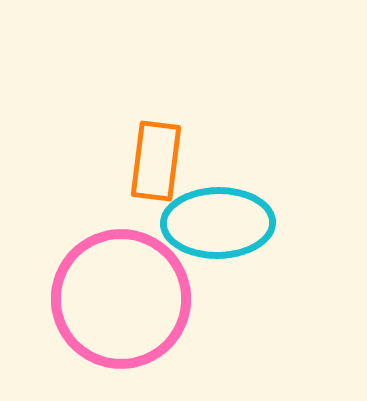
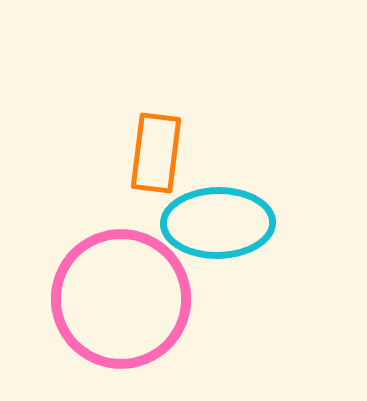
orange rectangle: moved 8 px up
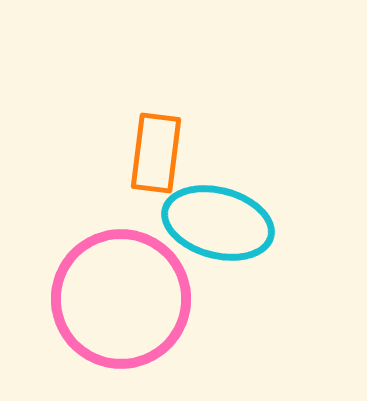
cyan ellipse: rotated 16 degrees clockwise
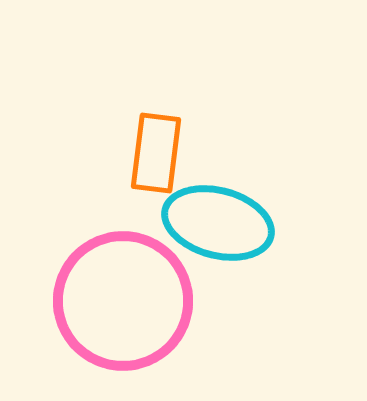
pink circle: moved 2 px right, 2 px down
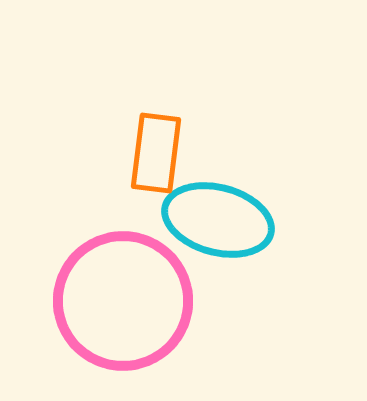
cyan ellipse: moved 3 px up
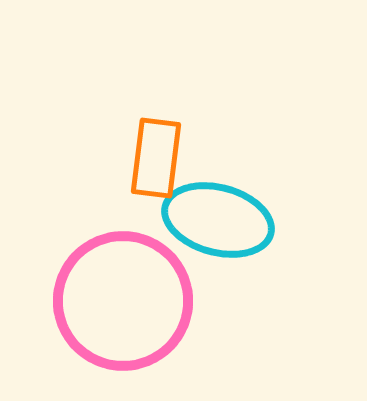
orange rectangle: moved 5 px down
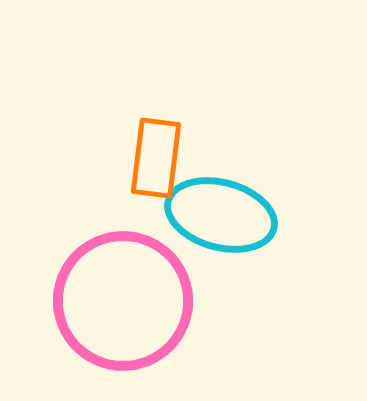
cyan ellipse: moved 3 px right, 5 px up
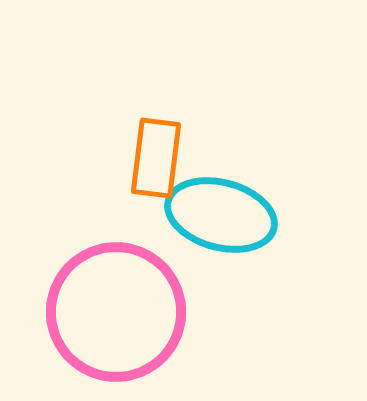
pink circle: moved 7 px left, 11 px down
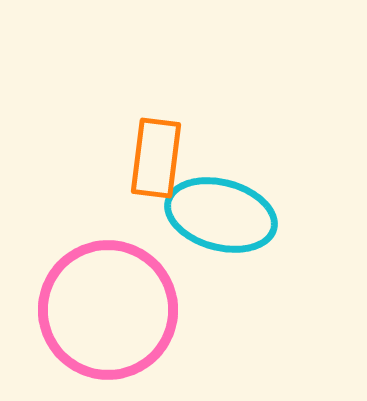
pink circle: moved 8 px left, 2 px up
